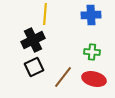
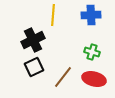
yellow line: moved 8 px right, 1 px down
green cross: rotated 14 degrees clockwise
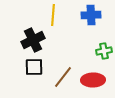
green cross: moved 12 px right, 1 px up; rotated 28 degrees counterclockwise
black square: rotated 24 degrees clockwise
red ellipse: moved 1 px left, 1 px down; rotated 15 degrees counterclockwise
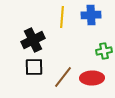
yellow line: moved 9 px right, 2 px down
red ellipse: moved 1 px left, 2 px up
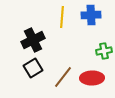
black square: moved 1 px left, 1 px down; rotated 30 degrees counterclockwise
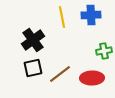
yellow line: rotated 15 degrees counterclockwise
black cross: rotated 10 degrees counterclockwise
black square: rotated 18 degrees clockwise
brown line: moved 3 px left, 3 px up; rotated 15 degrees clockwise
